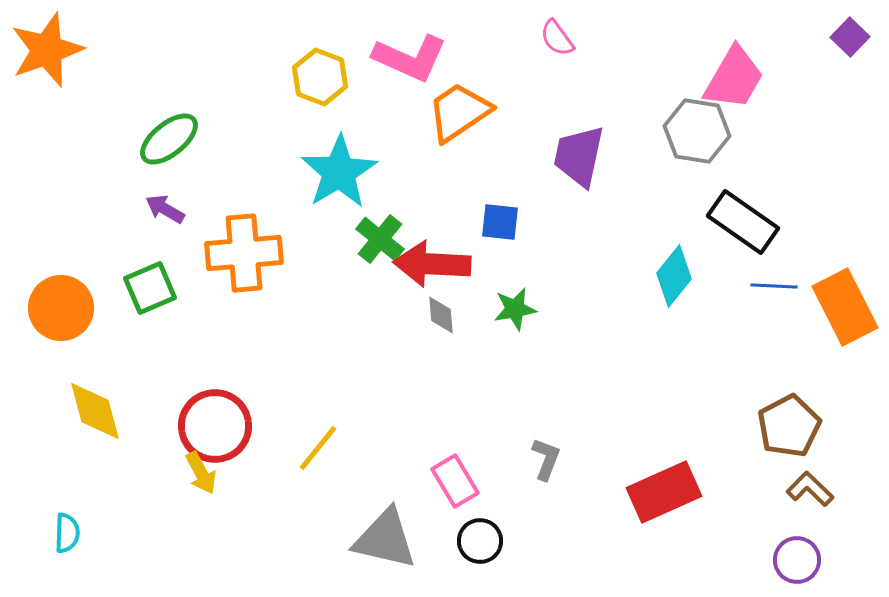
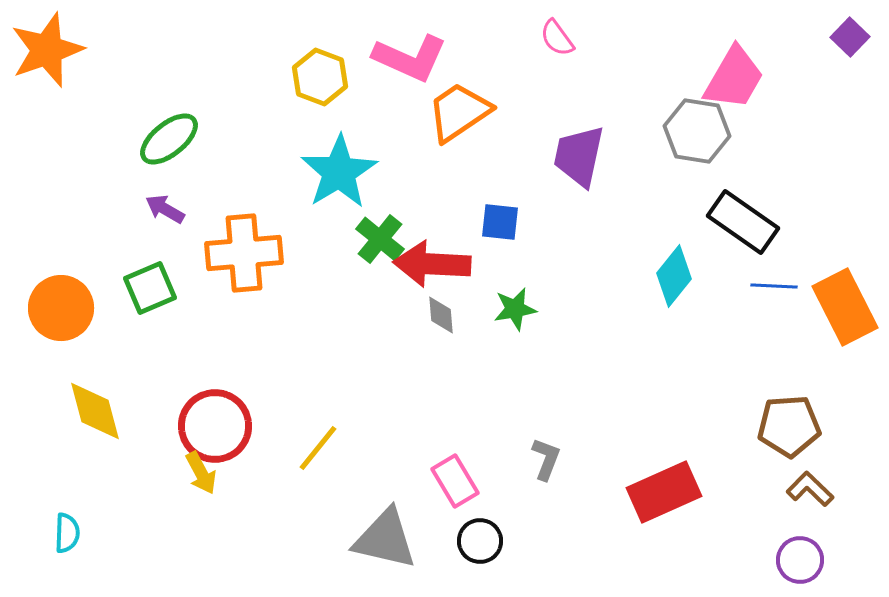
brown pentagon: rotated 24 degrees clockwise
purple circle: moved 3 px right
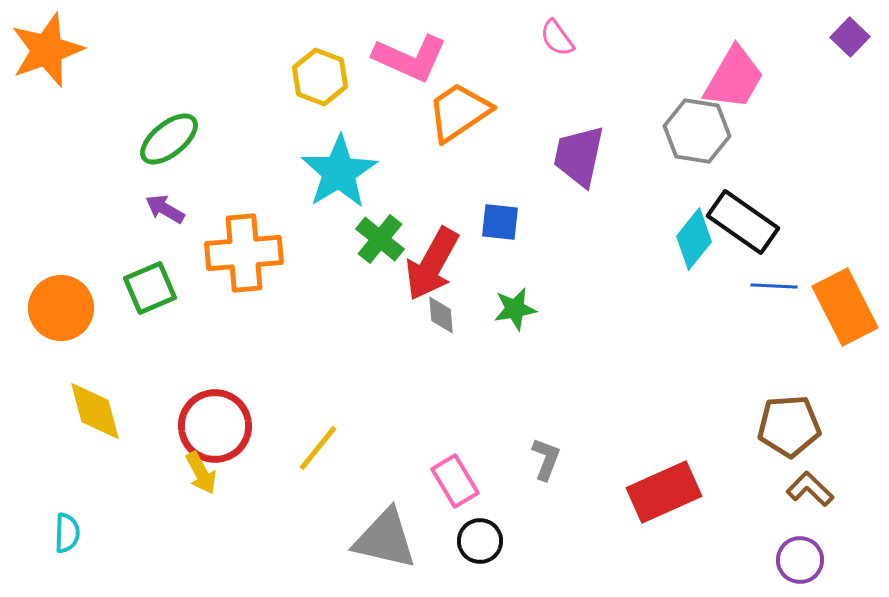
red arrow: rotated 64 degrees counterclockwise
cyan diamond: moved 20 px right, 37 px up
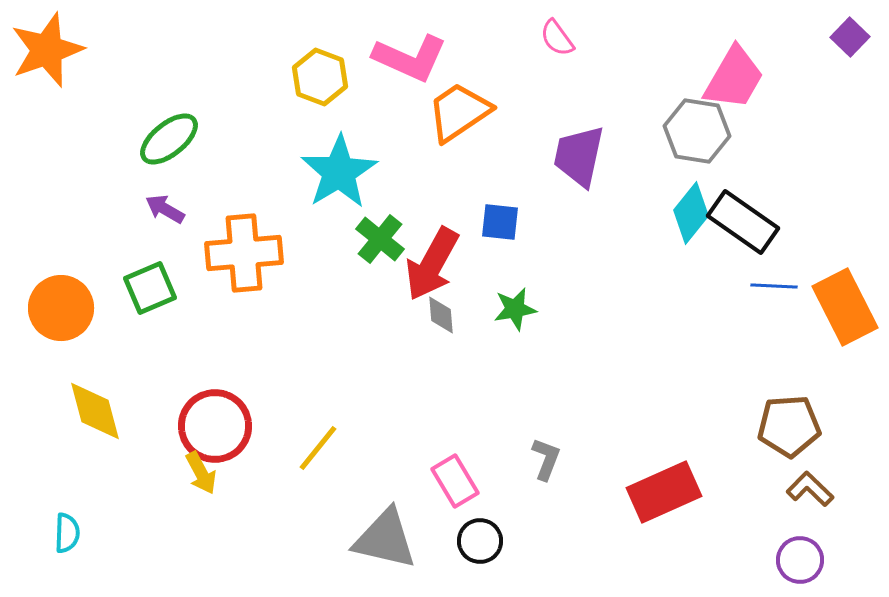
cyan diamond: moved 3 px left, 26 px up
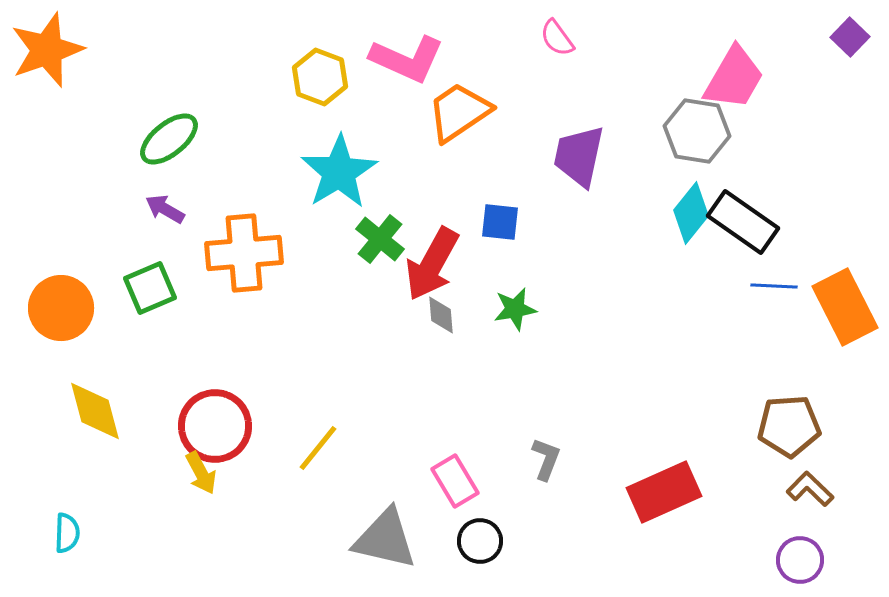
pink L-shape: moved 3 px left, 1 px down
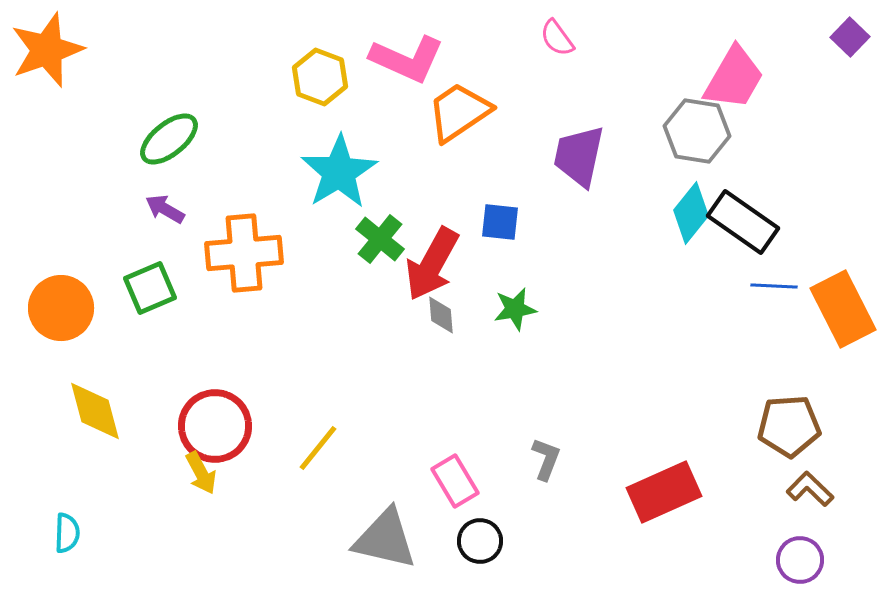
orange rectangle: moved 2 px left, 2 px down
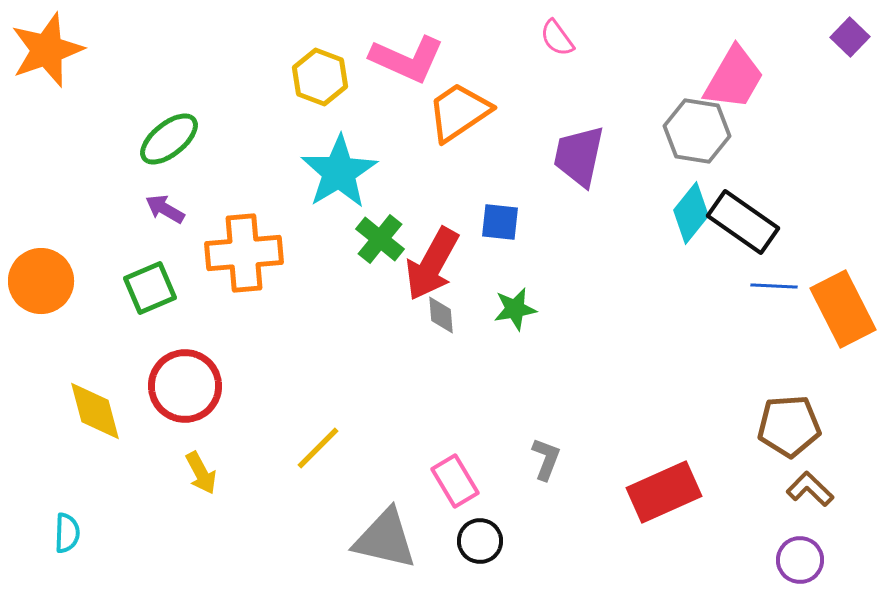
orange circle: moved 20 px left, 27 px up
red circle: moved 30 px left, 40 px up
yellow line: rotated 6 degrees clockwise
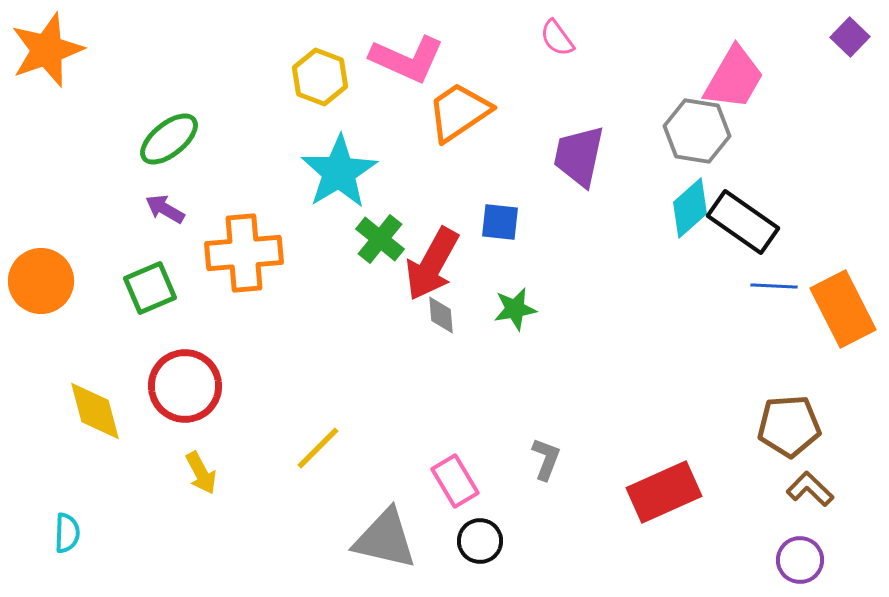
cyan diamond: moved 1 px left, 5 px up; rotated 10 degrees clockwise
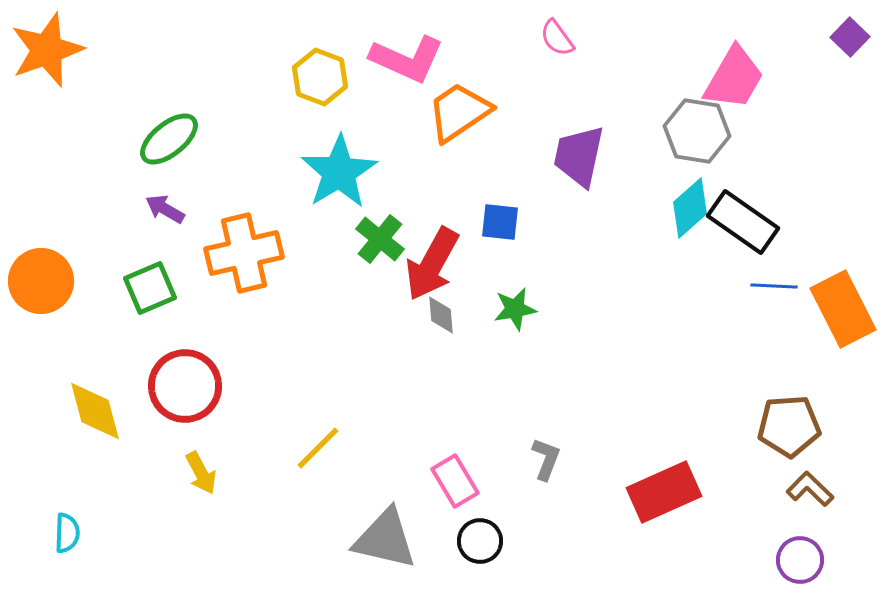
orange cross: rotated 8 degrees counterclockwise
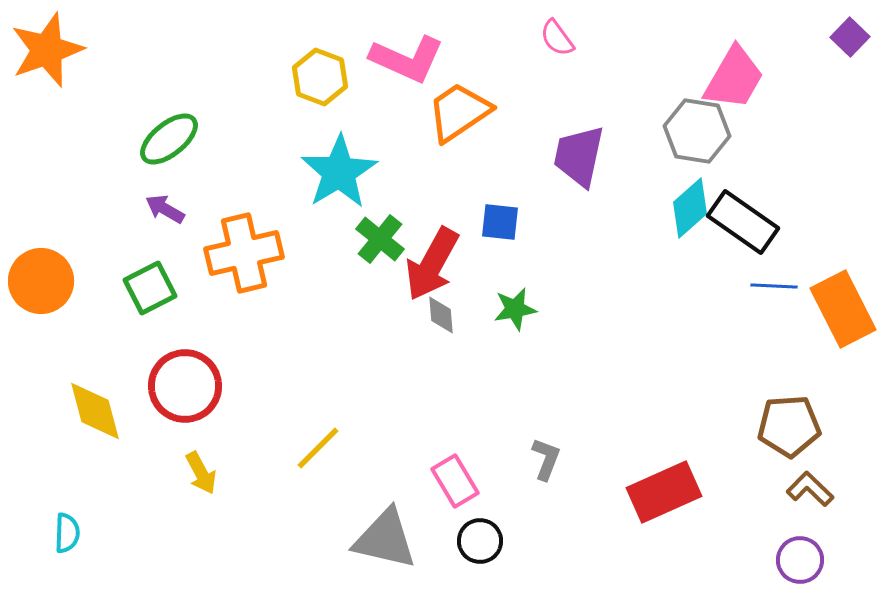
green square: rotated 4 degrees counterclockwise
